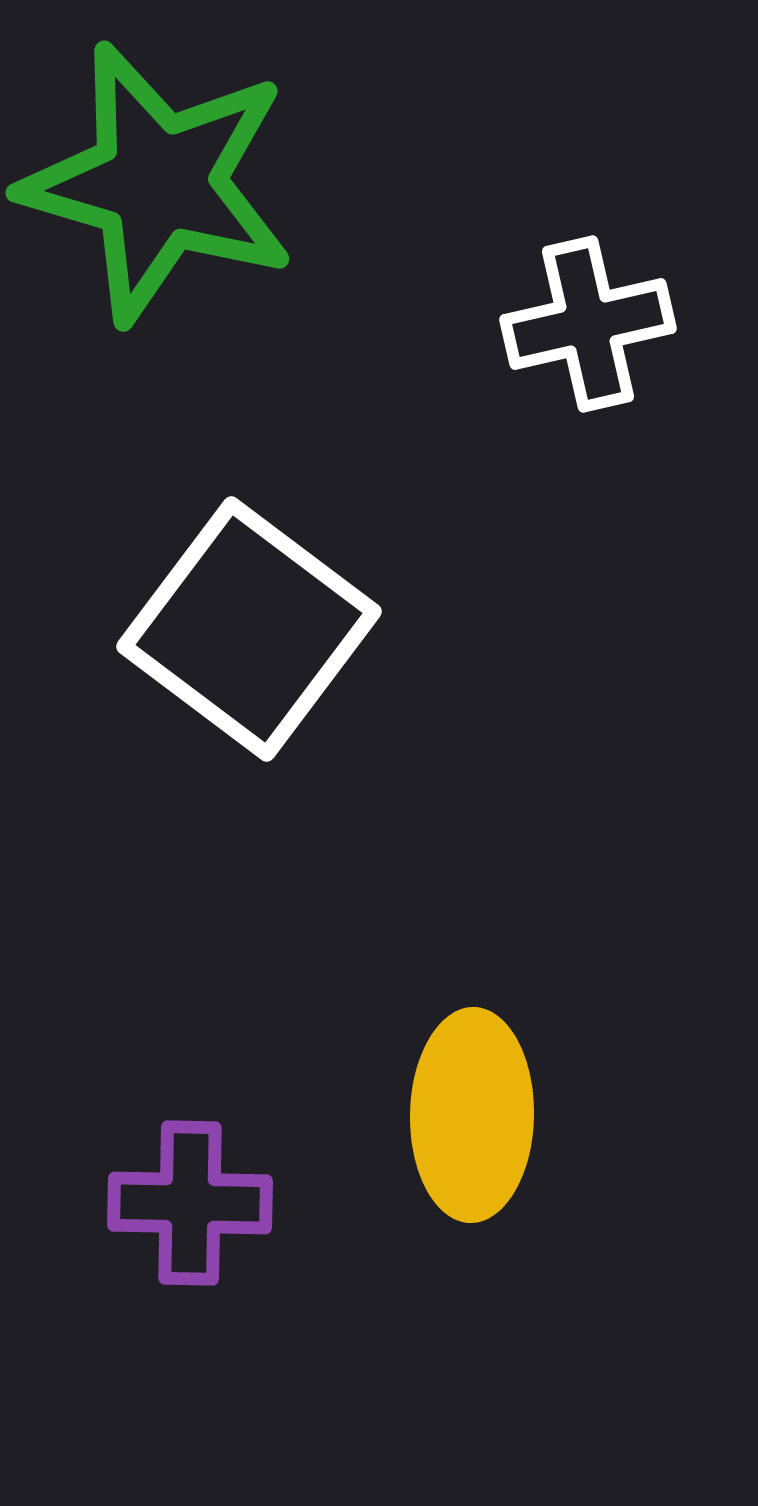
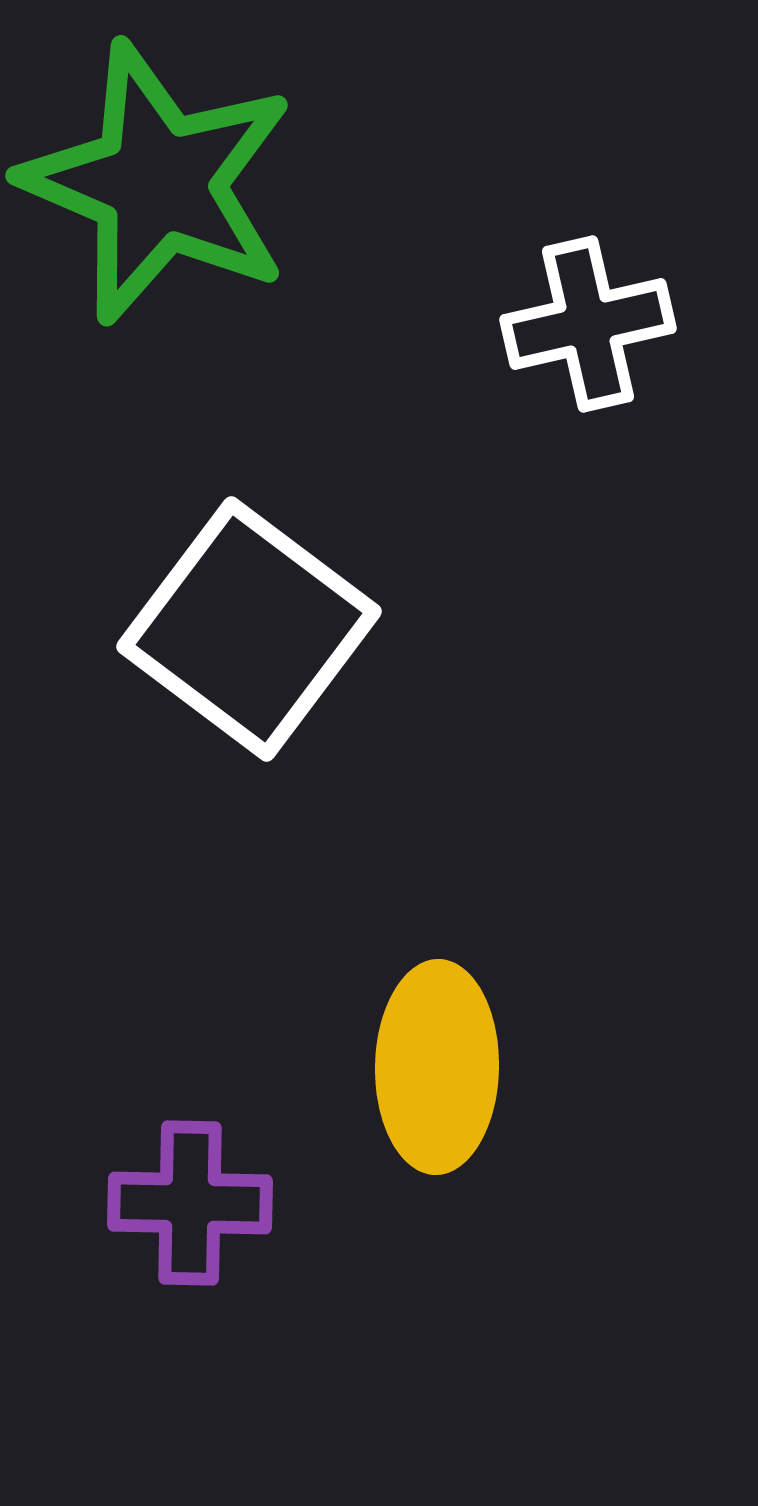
green star: rotated 7 degrees clockwise
yellow ellipse: moved 35 px left, 48 px up
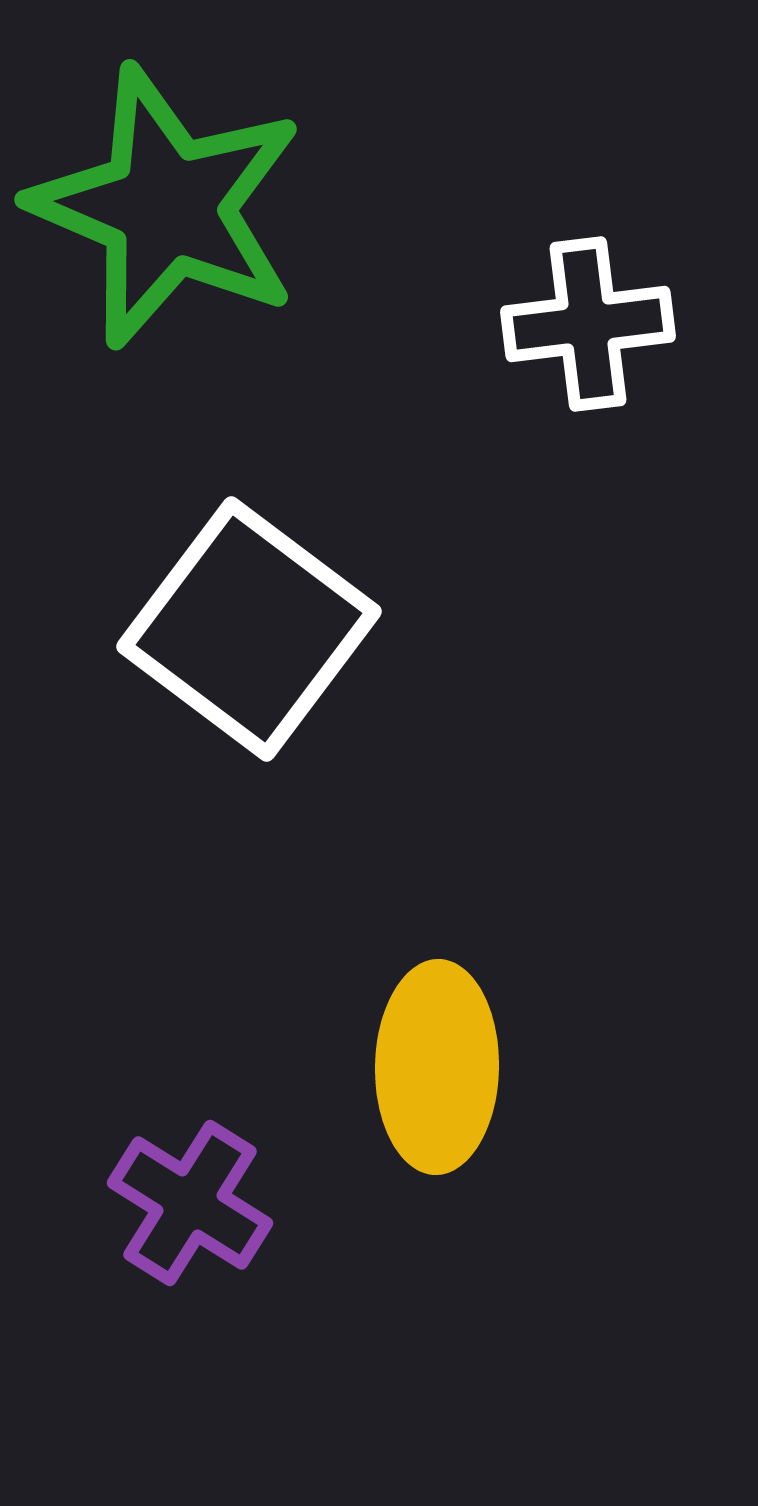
green star: moved 9 px right, 24 px down
white cross: rotated 6 degrees clockwise
purple cross: rotated 31 degrees clockwise
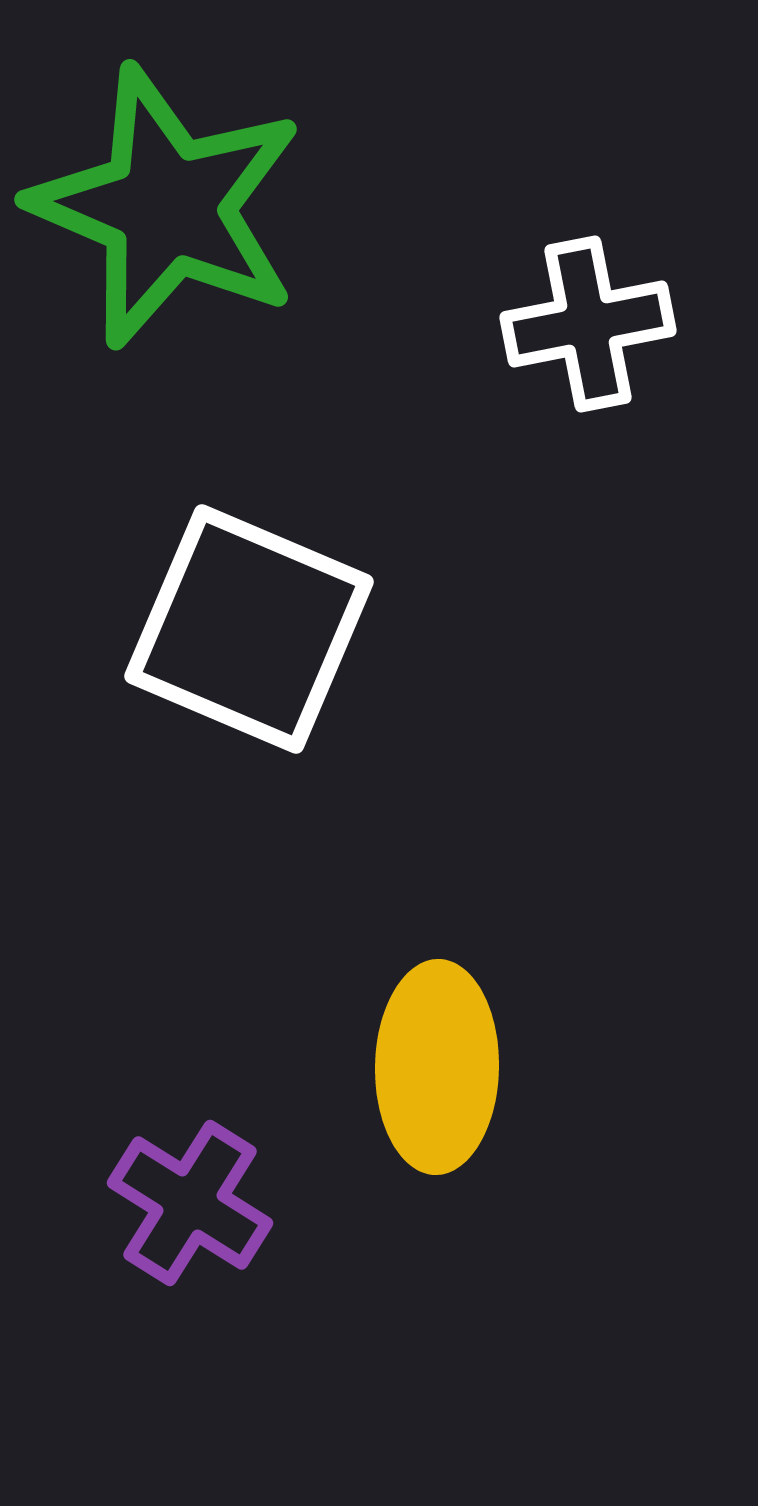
white cross: rotated 4 degrees counterclockwise
white square: rotated 14 degrees counterclockwise
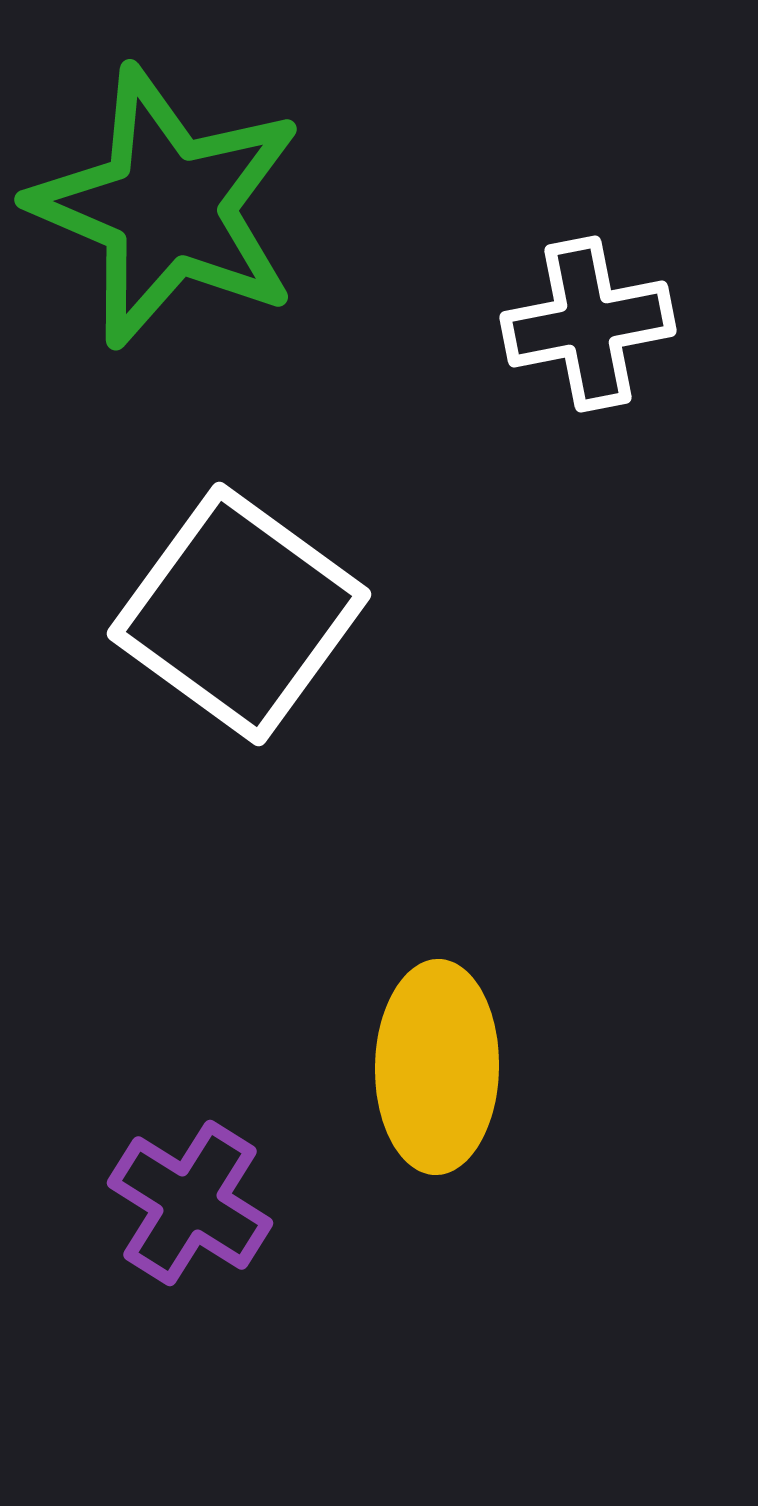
white square: moved 10 px left, 15 px up; rotated 13 degrees clockwise
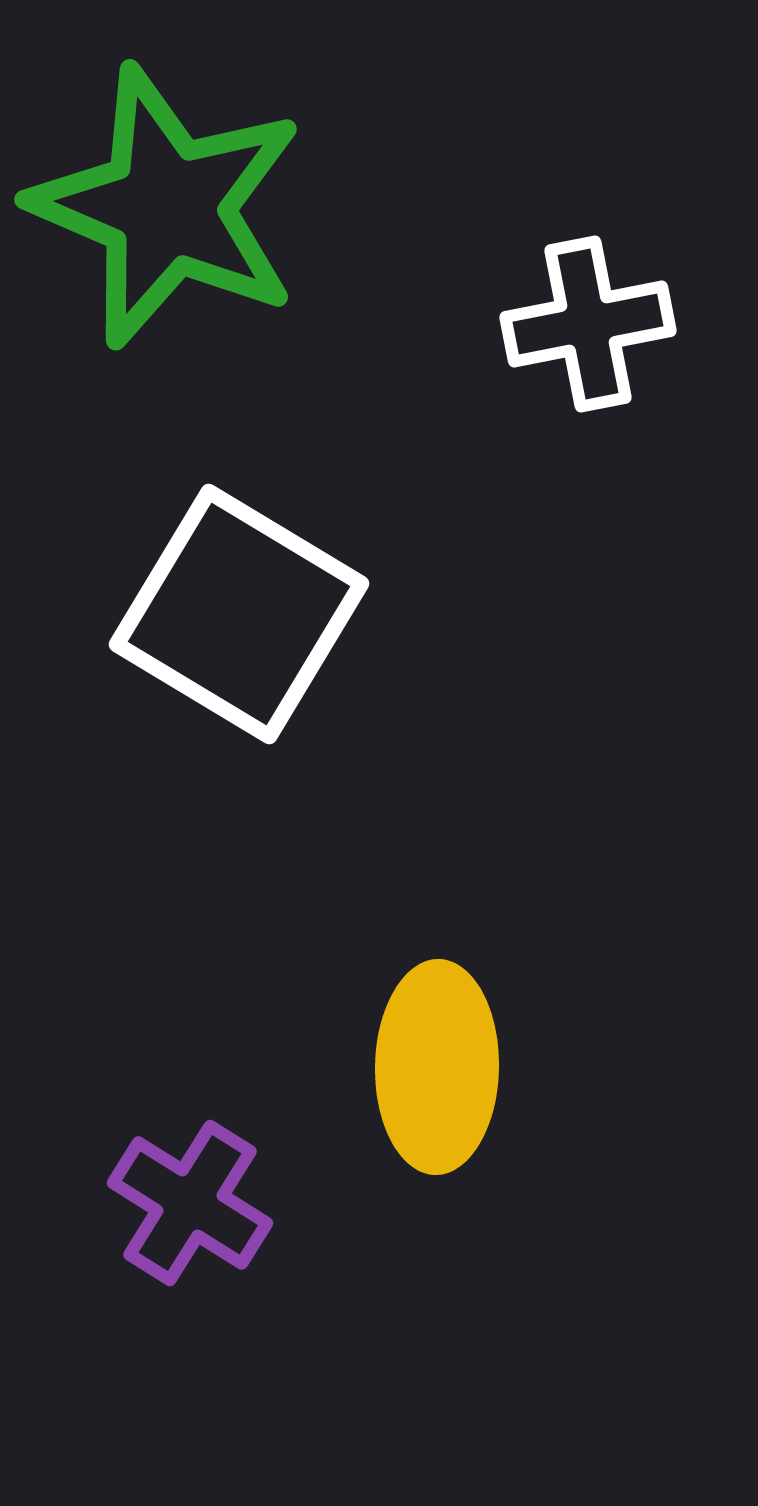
white square: rotated 5 degrees counterclockwise
